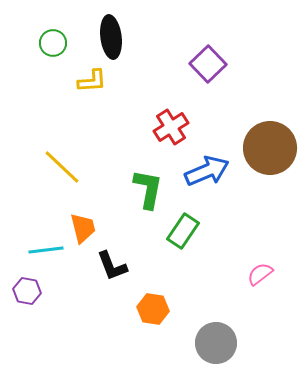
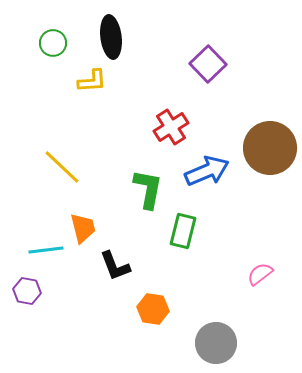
green rectangle: rotated 20 degrees counterclockwise
black L-shape: moved 3 px right
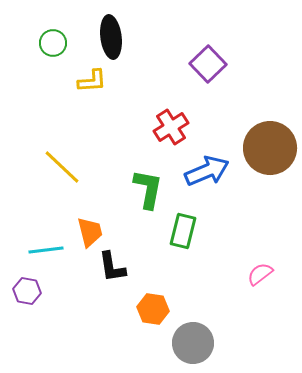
orange trapezoid: moved 7 px right, 4 px down
black L-shape: moved 3 px left, 1 px down; rotated 12 degrees clockwise
gray circle: moved 23 px left
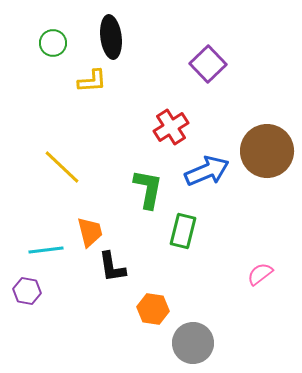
brown circle: moved 3 px left, 3 px down
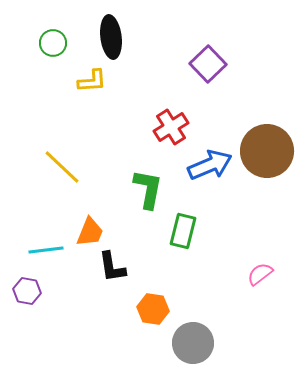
blue arrow: moved 3 px right, 6 px up
orange trapezoid: rotated 36 degrees clockwise
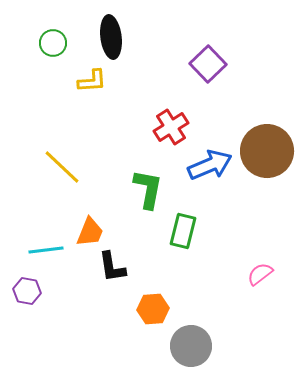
orange hexagon: rotated 12 degrees counterclockwise
gray circle: moved 2 px left, 3 px down
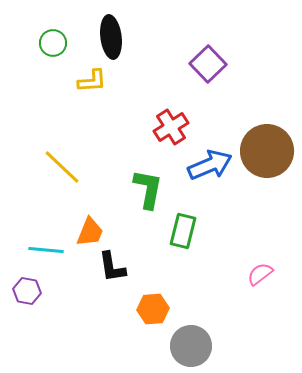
cyan line: rotated 12 degrees clockwise
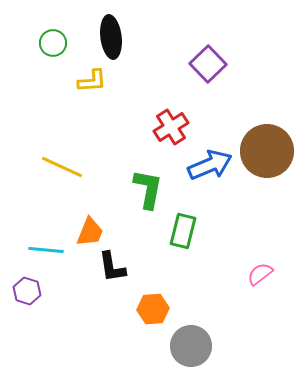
yellow line: rotated 18 degrees counterclockwise
purple hexagon: rotated 8 degrees clockwise
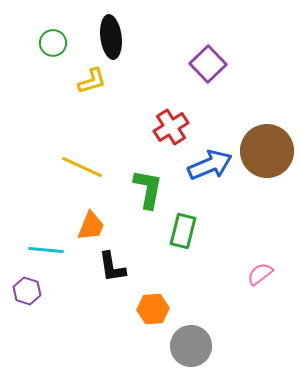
yellow L-shape: rotated 12 degrees counterclockwise
yellow line: moved 20 px right
orange trapezoid: moved 1 px right, 6 px up
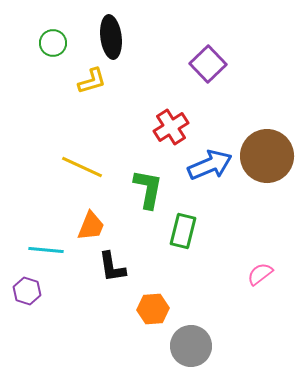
brown circle: moved 5 px down
